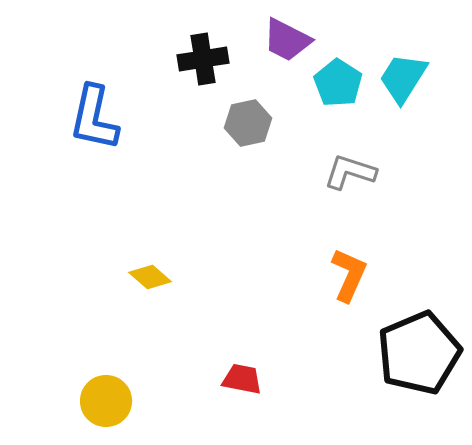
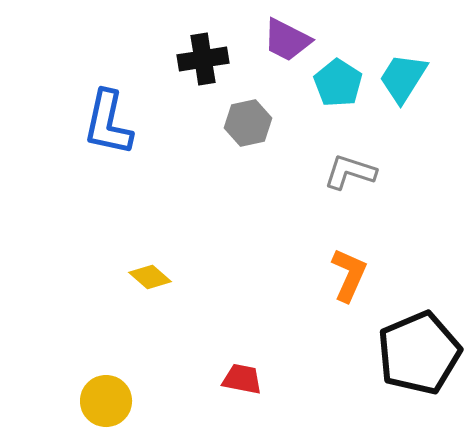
blue L-shape: moved 14 px right, 5 px down
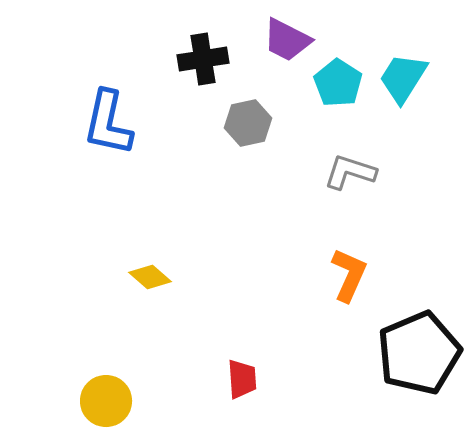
red trapezoid: rotated 75 degrees clockwise
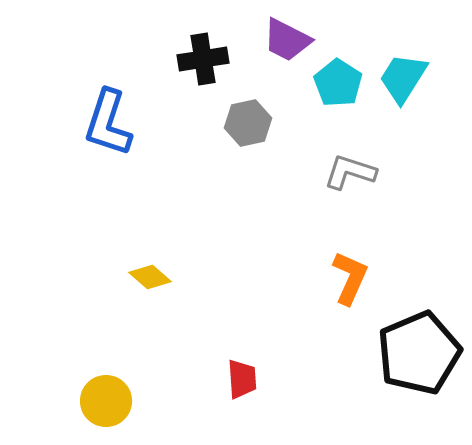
blue L-shape: rotated 6 degrees clockwise
orange L-shape: moved 1 px right, 3 px down
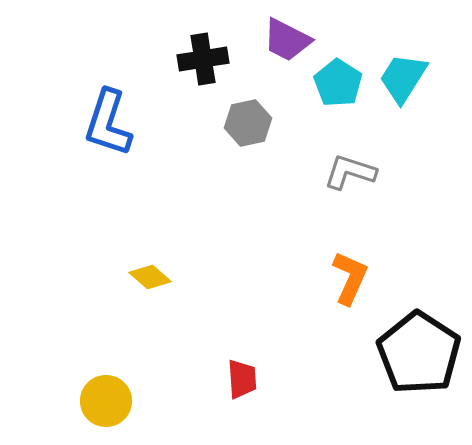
black pentagon: rotated 16 degrees counterclockwise
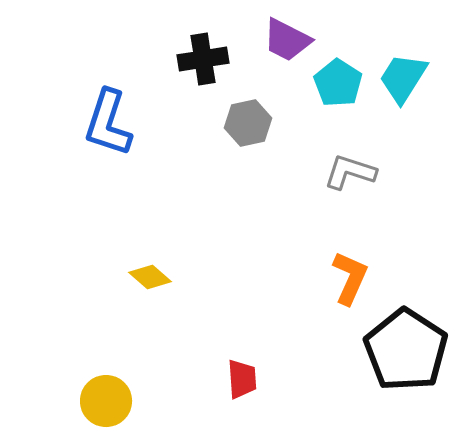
black pentagon: moved 13 px left, 3 px up
